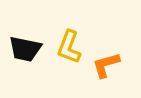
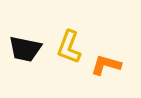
orange L-shape: rotated 32 degrees clockwise
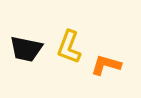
black trapezoid: moved 1 px right
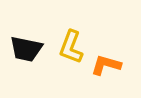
yellow L-shape: moved 2 px right
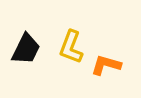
black trapezoid: rotated 76 degrees counterclockwise
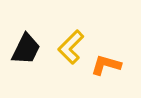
yellow L-shape: rotated 24 degrees clockwise
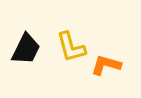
yellow L-shape: rotated 60 degrees counterclockwise
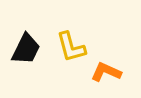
orange L-shape: moved 7 px down; rotated 8 degrees clockwise
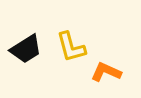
black trapezoid: rotated 32 degrees clockwise
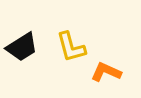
black trapezoid: moved 4 px left, 2 px up
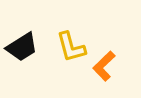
orange L-shape: moved 2 px left, 6 px up; rotated 68 degrees counterclockwise
